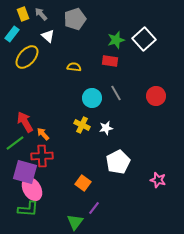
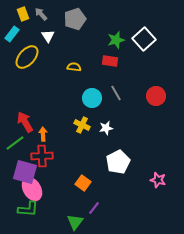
white triangle: rotated 16 degrees clockwise
orange arrow: rotated 40 degrees clockwise
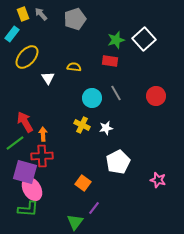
white triangle: moved 42 px down
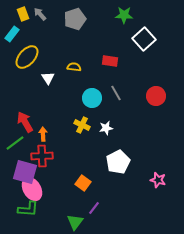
gray arrow: moved 1 px left
green star: moved 8 px right, 25 px up; rotated 18 degrees clockwise
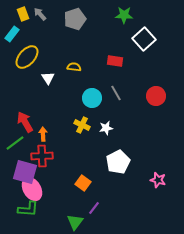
red rectangle: moved 5 px right
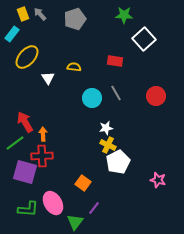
yellow cross: moved 26 px right, 20 px down
pink ellipse: moved 21 px right, 14 px down
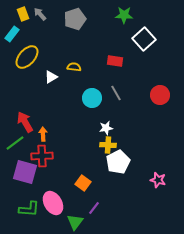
white triangle: moved 3 px right, 1 px up; rotated 32 degrees clockwise
red circle: moved 4 px right, 1 px up
yellow cross: rotated 21 degrees counterclockwise
green L-shape: moved 1 px right
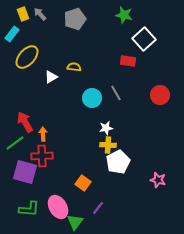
green star: rotated 12 degrees clockwise
red rectangle: moved 13 px right
pink ellipse: moved 5 px right, 4 px down
purple line: moved 4 px right
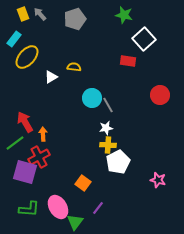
cyan rectangle: moved 2 px right, 5 px down
gray line: moved 8 px left, 12 px down
red cross: moved 3 px left, 1 px down; rotated 25 degrees counterclockwise
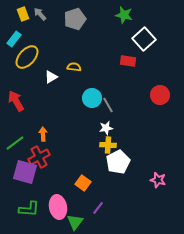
red arrow: moved 9 px left, 21 px up
pink ellipse: rotated 20 degrees clockwise
